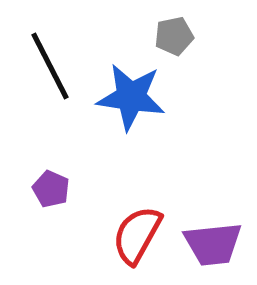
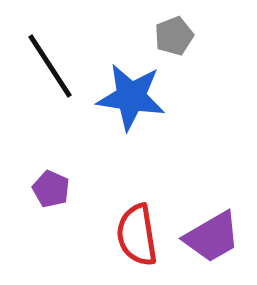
gray pentagon: rotated 9 degrees counterclockwise
black line: rotated 6 degrees counterclockwise
red semicircle: rotated 38 degrees counterclockwise
purple trapezoid: moved 1 px left, 7 px up; rotated 24 degrees counterclockwise
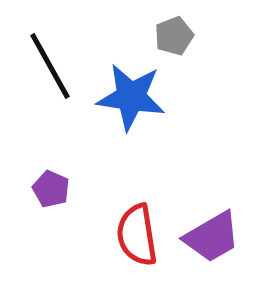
black line: rotated 4 degrees clockwise
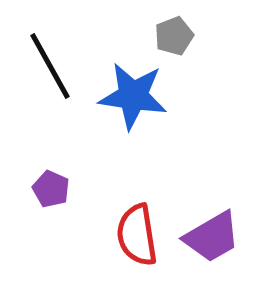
blue star: moved 2 px right, 1 px up
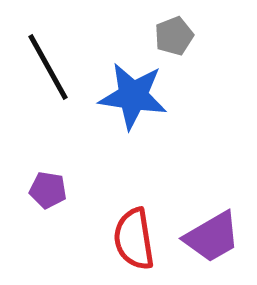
black line: moved 2 px left, 1 px down
purple pentagon: moved 3 px left, 1 px down; rotated 15 degrees counterclockwise
red semicircle: moved 3 px left, 4 px down
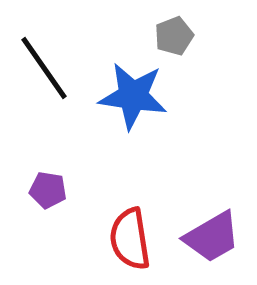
black line: moved 4 px left, 1 px down; rotated 6 degrees counterclockwise
red semicircle: moved 4 px left
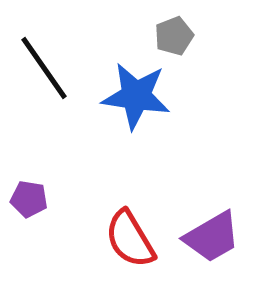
blue star: moved 3 px right
purple pentagon: moved 19 px left, 9 px down
red semicircle: rotated 22 degrees counterclockwise
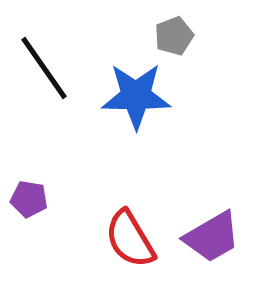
blue star: rotated 8 degrees counterclockwise
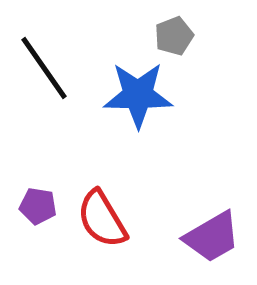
blue star: moved 2 px right, 1 px up
purple pentagon: moved 9 px right, 7 px down
red semicircle: moved 28 px left, 20 px up
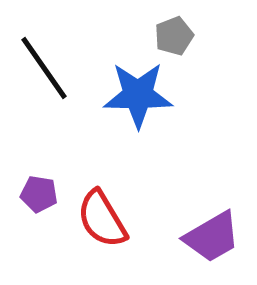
purple pentagon: moved 1 px right, 12 px up
